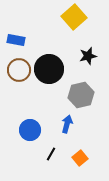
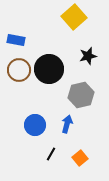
blue circle: moved 5 px right, 5 px up
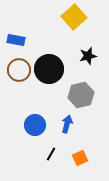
orange square: rotated 14 degrees clockwise
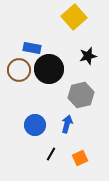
blue rectangle: moved 16 px right, 8 px down
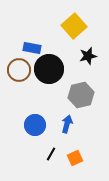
yellow square: moved 9 px down
orange square: moved 5 px left
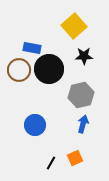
black star: moved 4 px left; rotated 12 degrees clockwise
blue arrow: moved 16 px right
black line: moved 9 px down
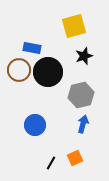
yellow square: rotated 25 degrees clockwise
black star: rotated 18 degrees counterclockwise
black circle: moved 1 px left, 3 px down
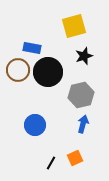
brown circle: moved 1 px left
